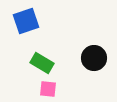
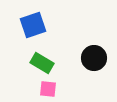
blue square: moved 7 px right, 4 px down
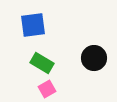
blue square: rotated 12 degrees clockwise
pink square: moved 1 px left; rotated 36 degrees counterclockwise
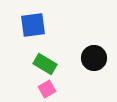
green rectangle: moved 3 px right, 1 px down
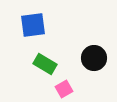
pink square: moved 17 px right
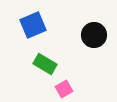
blue square: rotated 16 degrees counterclockwise
black circle: moved 23 px up
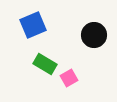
pink square: moved 5 px right, 11 px up
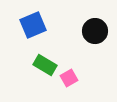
black circle: moved 1 px right, 4 px up
green rectangle: moved 1 px down
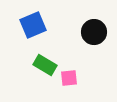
black circle: moved 1 px left, 1 px down
pink square: rotated 24 degrees clockwise
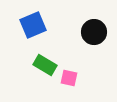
pink square: rotated 18 degrees clockwise
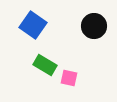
blue square: rotated 32 degrees counterclockwise
black circle: moved 6 px up
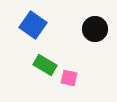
black circle: moved 1 px right, 3 px down
